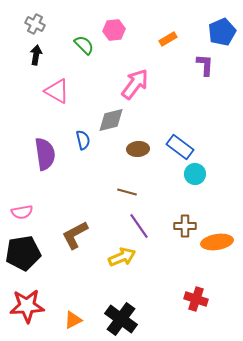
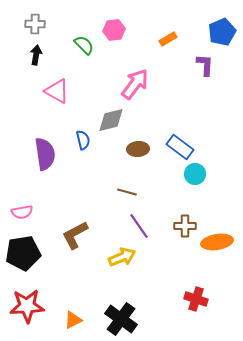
gray cross: rotated 24 degrees counterclockwise
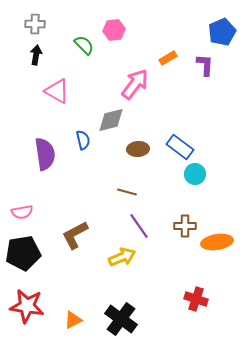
orange rectangle: moved 19 px down
red star: rotated 12 degrees clockwise
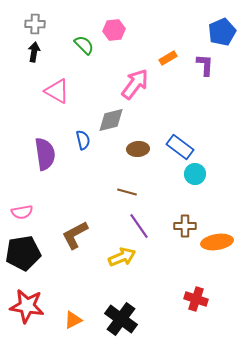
black arrow: moved 2 px left, 3 px up
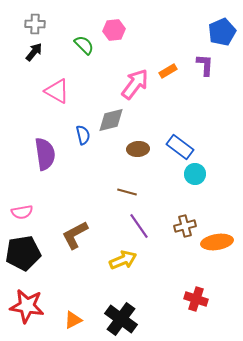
black arrow: rotated 30 degrees clockwise
orange rectangle: moved 13 px down
blue semicircle: moved 5 px up
brown cross: rotated 15 degrees counterclockwise
yellow arrow: moved 1 px right, 3 px down
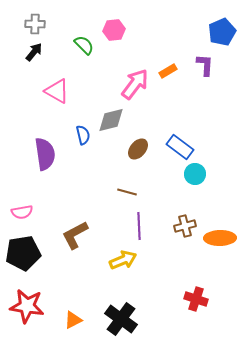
brown ellipse: rotated 45 degrees counterclockwise
purple line: rotated 32 degrees clockwise
orange ellipse: moved 3 px right, 4 px up; rotated 8 degrees clockwise
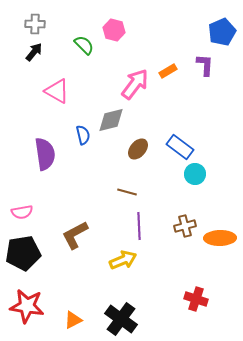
pink hexagon: rotated 20 degrees clockwise
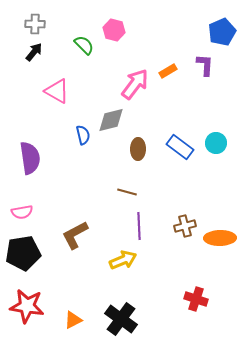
brown ellipse: rotated 40 degrees counterclockwise
purple semicircle: moved 15 px left, 4 px down
cyan circle: moved 21 px right, 31 px up
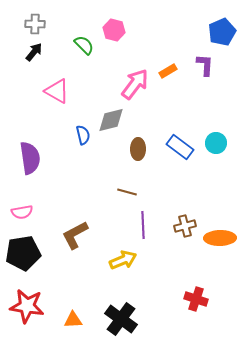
purple line: moved 4 px right, 1 px up
orange triangle: rotated 24 degrees clockwise
